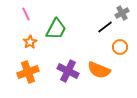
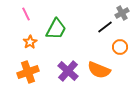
purple cross: rotated 15 degrees clockwise
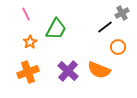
orange circle: moved 2 px left
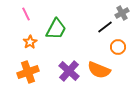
purple cross: moved 1 px right
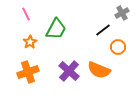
black line: moved 2 px left, 3 px down
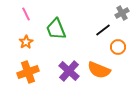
green trapezoid: rotated 130 degrees clockwise
orange star: moved 4 px left
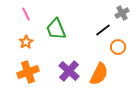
orange semicircle: moved 4 px down; rotated 85 degrees counterclockwise
